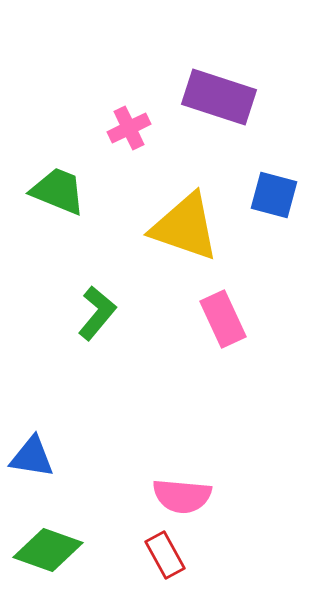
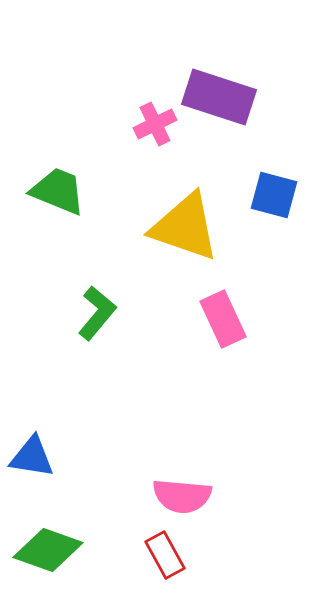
pink cross: moved 26 px right, 4 px up
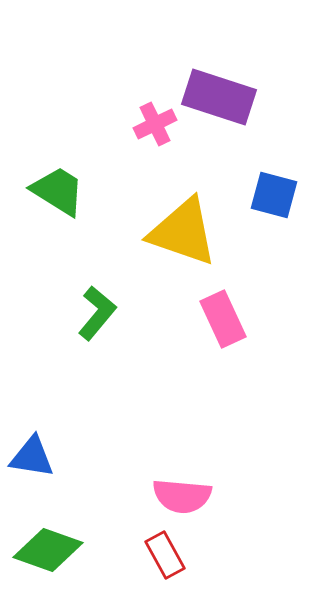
green trapezoid: rotated 10 degrees clockwise
yellow triangle: moved 2 px left, 5 px down
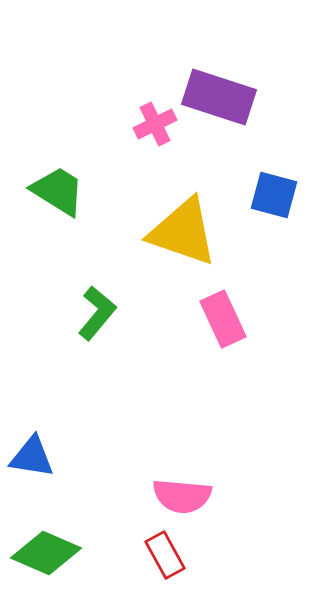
green diamond: moved 2 px left, 3 px down; rotated 4 degrees clockwise
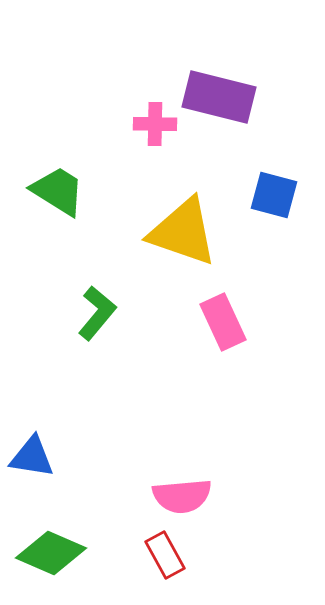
purple rectangle: rotated 4 degrees counterclockwise
pink cross: rotated 27 degrees clockwise
pink rectangle: moved 3 px down
pink semicircle: rotated 10 degrees counterclockwise
green diamond: moved 5 px right
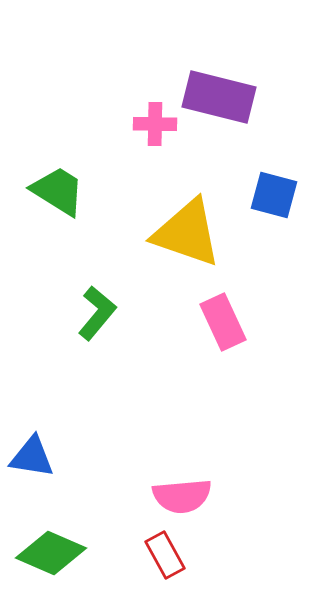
yellow triangle: moved 4 px right, 1 px down
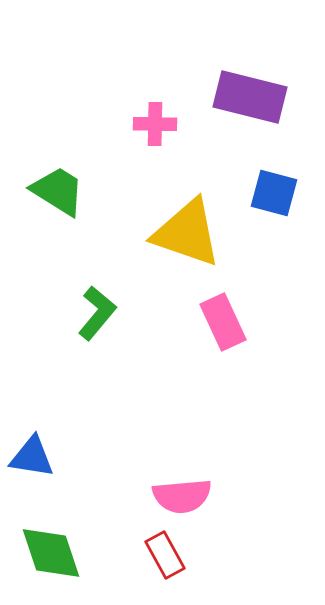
purple rectangle: moved 31 px right
blue square: moved 2 px up
green diamond: rotated 48 degrees clockwise
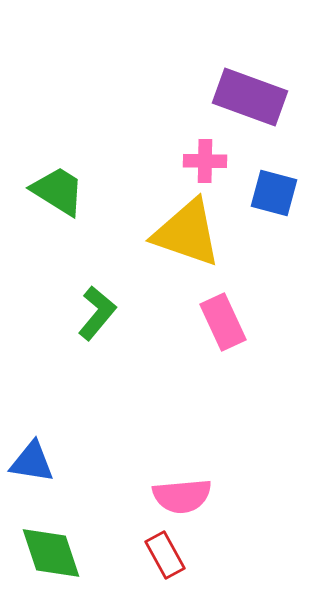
purple rectangle: rotated 6 degrees clockwise
pink cross: moved 50 px right, 37 px down
blue triangle: moved 5 px down
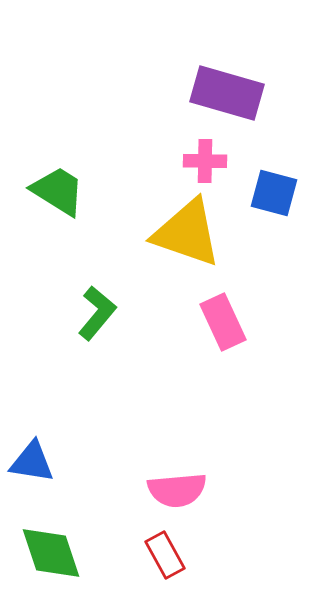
purple rectangle: moved 23 px left, 4 px up; rotated 4 degrees counterclockwise
pink semicircle: moved 5 px left, 6 px up
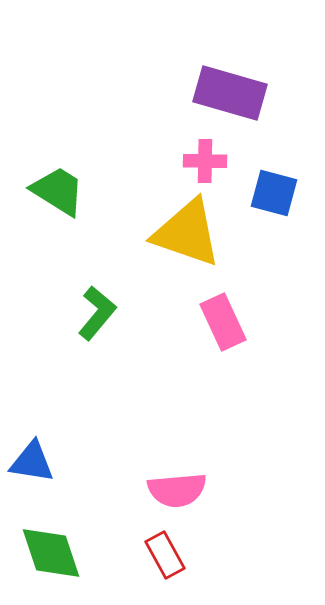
purple rectangle: moved 3 px right
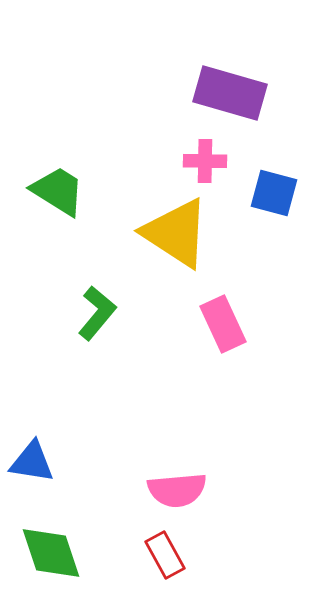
yellow triangle: moved 11 px left; rotated 14 degrees clockwise
pink rectangle: moved 2 px down
